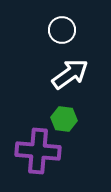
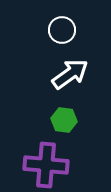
green hexagon: moved 1 px down
purple cross: moved 8 px right, 14 px down
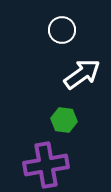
white arrow: moved 12 px right
purple cross: rotated 15 degrees counterclockwise
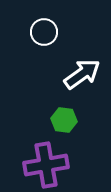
white circle: moved 18 px left, 2 px down
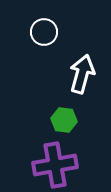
white arrow: rotated 39 degrees counterclockwise
purple cross: moved 9 px right
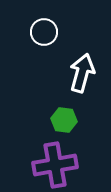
white arrow: moved 1 px up
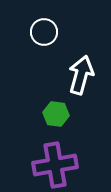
white arrow: moved 1 px left, 2 px down
green hexagon: moved 8 px left, 6 px up
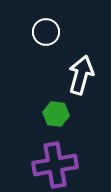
white circle: moved 2 px right
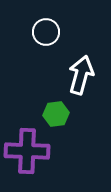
green hexagon: rotated 15 degrees counterclockwise
purple cross: moved 28 px left, 14 px up; rotated 12 degrees clockwise
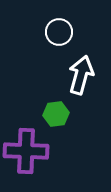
white circle: moved 13 px right
purple cross: moved 1 px left
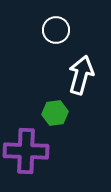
white circle: moved 3 px left, 2 px up
green hexagon: moved 1 px left, 1 px up
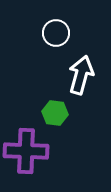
white circle: moved 3 px down
green hexagon: rotated 15 degrees clockwise
